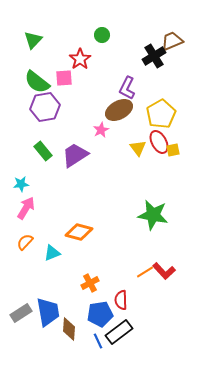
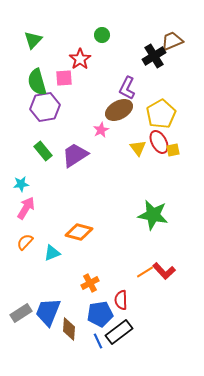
green semicircle: rotated 36 degrees clockwise
blue trapezoid: rotated 148 degrees counterclockwise
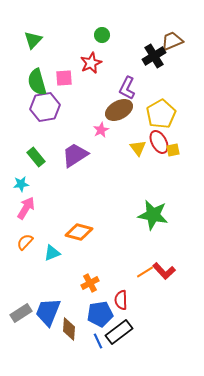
red star: moved 11 px right, 4 px down; rotated 10 degrees clockwise
green rectangle: moved 7 px left, 6 px down
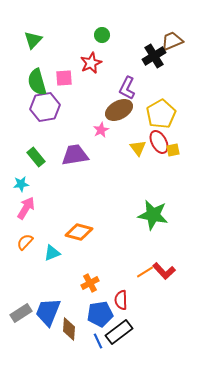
purple trapezoid: rotated 24 degrees clockwise
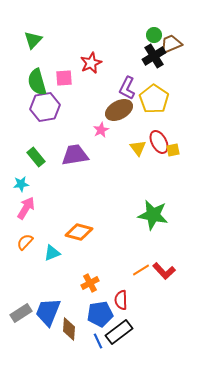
green circle: moved 52 px right
brown trapezoid: moved 1 px left, 3 px down
yellow pentagon: moved 7 px left, 15 px up; rotated 8 degrees counterclockwise
orange line: moved 4 px left, 2 px up
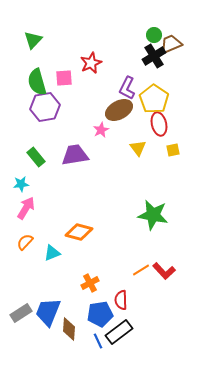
red ellipse: moved 18 px up; rotated 15 degrees clockwise
